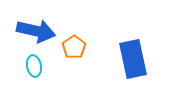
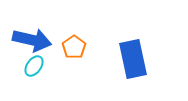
blue arrow: moved 4 px left, 9 px down
cyan ellipse: rotated 45 degrees clockwise
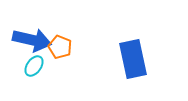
orange pentagon: moved 14 px left; rotated 15 degrees counterclockwise
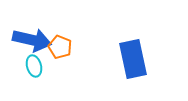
cyan ellipse: rotated 50 degrees counterclockwise
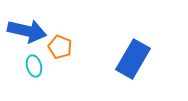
blue arrow: moved 5 px left, 9 px up
blue rectangle: rotated 42 degrees clockwise
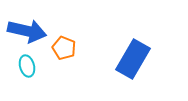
orange pentagon: moved 4 px right, 1 px down
cyan ellipse: moved 7 px left
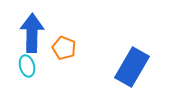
blue arrow: moved 5 px right, 2 px down; rotated 102 degrees counterclockwise
blue rectangle: moved 1 px left, 8 px down
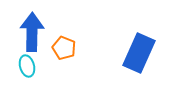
blue arrow: moved 1 px up
blue rectangle: moved 7 px right, 14 px up; rotated 6 degrees counterclockwise
